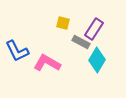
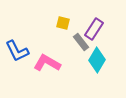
gray rectangle: rotated 24 degrees clockwise
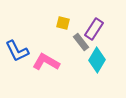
pink L-shape: moved 1 px left, 1 px up
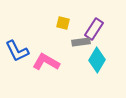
gray rectangle: rotated 60 degrees counterclockwise
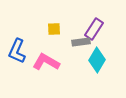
yellow square: moved 9 px left, 6 px down; rotated 16 degrees counterclockwise
blue L-shape: rotated 50 degrees clockwise
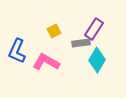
yellow square: moved 2 px down; rotated 24 degrees counterclockwise
gray rectangle: moved 1 px down
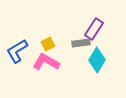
yellow square: moved 6 px left, 13 px down
blue L-shape: rotated 35 degrees clockwise
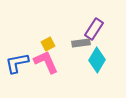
blue L-shape: moved 12 px down; rotated 20 degrees clockwise
pink L-shape: rotated 36 degrees clockwise
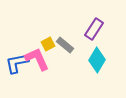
gray rectangle: moved 16 px left, 2 px down; rotated 48 degrees clockwise
pink L-shape: moved 9 px left, 3 px up
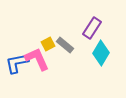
purple rectangle: moved 2 px left, 1 px up
cyan diamond: moved 4 px right, 7 px up
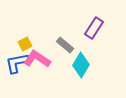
purple rectangle: moved 2 px right
yellow square: moved 23 px left
cyan diamond: moved 20 px left, 12 px down
pink L-shape: rotated 32 degrees counterclockwise
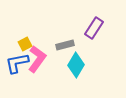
gray rectangle: rotated 54 degrees counterclockwise
pink L-shape: rotated 92 degrees clockwise
cyan diamond: moved 5 px left
